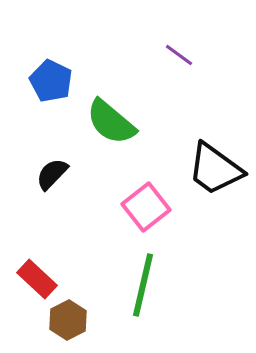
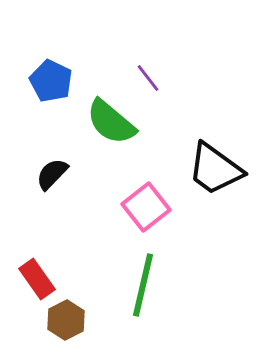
purple line: moved 31 px left, 23 px down; rotated 16 degrees clockwise
red rectangle: rotated 12 degrees clockwise
brown hexagon: moved 2 px left
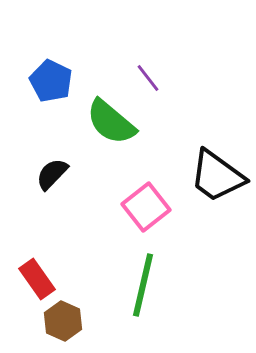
black trapezoid: moved 2 px right, 7 px down
brown hexagon: moved 3 px left, 1 px down; rotated 9 degrees counterclockwise
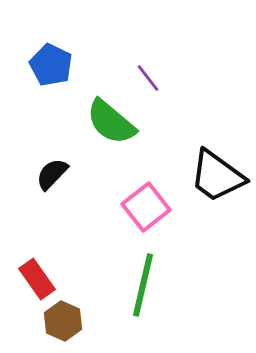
blue pentagon: moved 16 px up
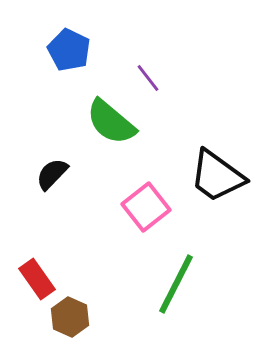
blue pentagon: moved 18 px right, 15 px up
green line: moved 33 px right, 1 px up; rotated 14 degrees clockwise
brown hexagon: moved 7 px right, 4 px up
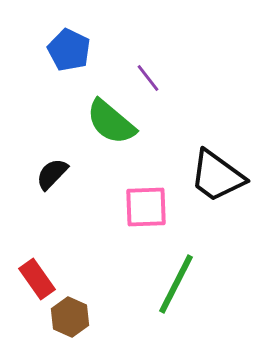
pink square: rotated 36 degrees clockwise
